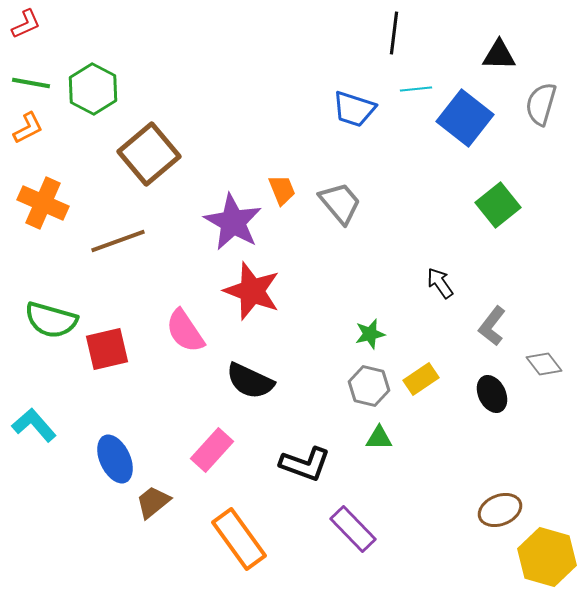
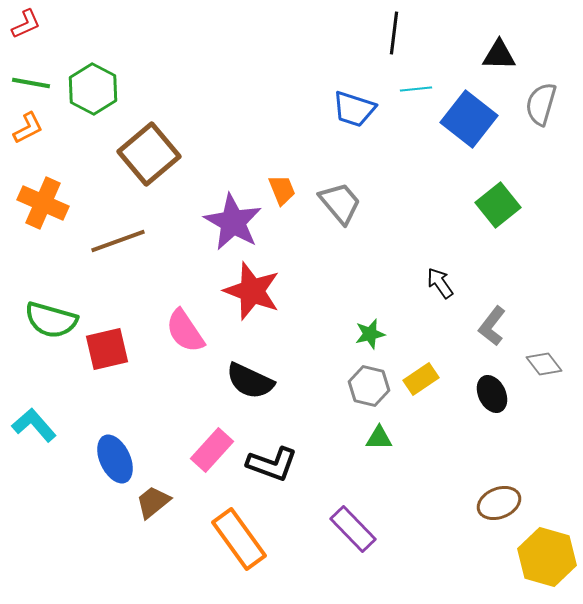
blue square: moved 4 px right, 1 px down
black L-shape: moved 33 px left
brown ellipse: moved 1 px left, 7 px up
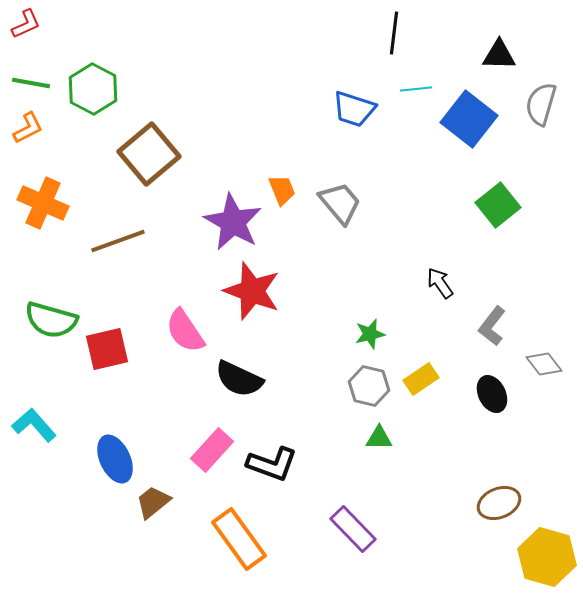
black semicircle: moved 11 px left, 2 px up
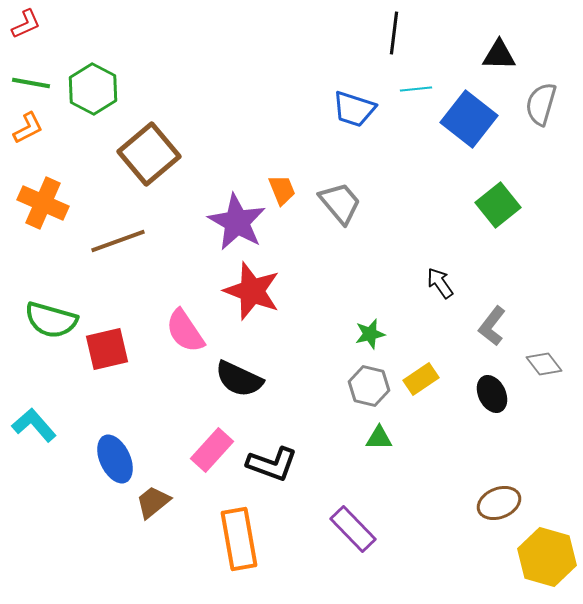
purple star: moved 4 px right
orange rectangle: rotated 26 degrees clockwise
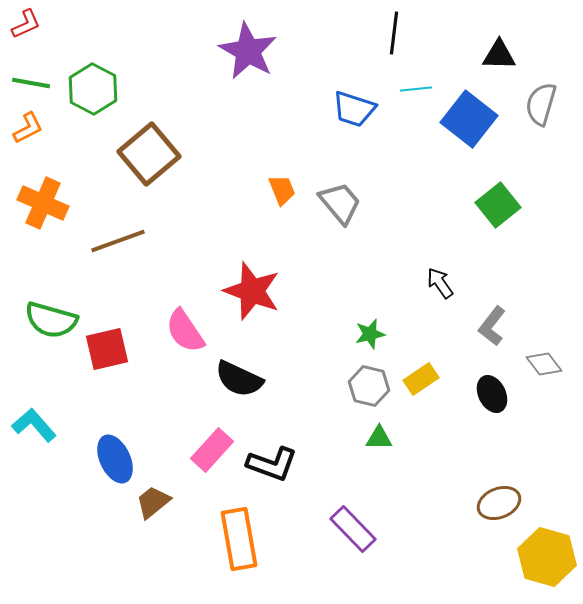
purple star: moved 11 px right, 171 px up
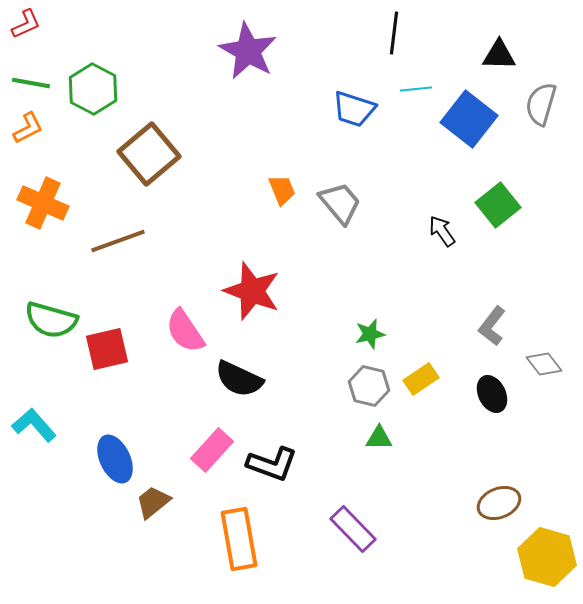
black arrow: moved 2 px right, 52 px up
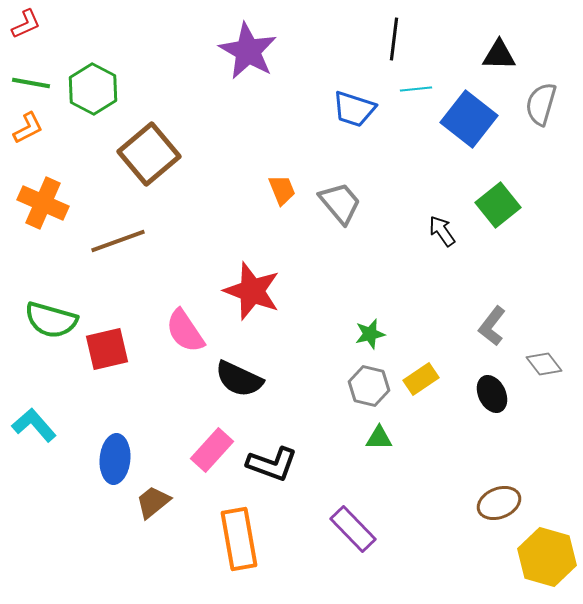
black line: moved 6 px down
blue ellipse: rotated 30 degrees clockwise
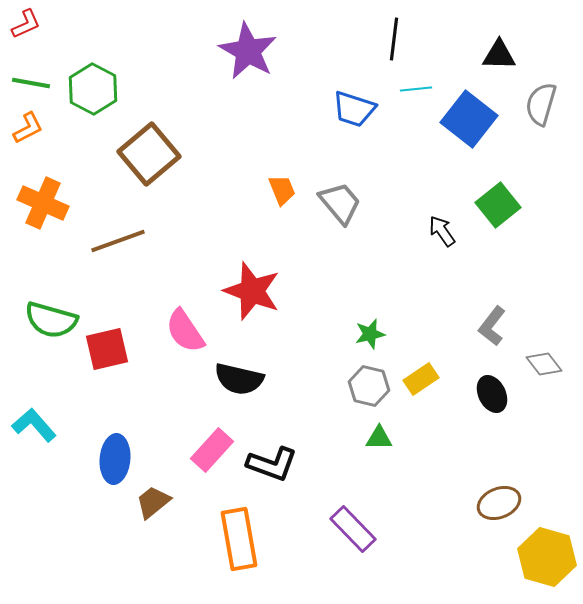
black semicircle: rotated 12 degrees counterclockwise
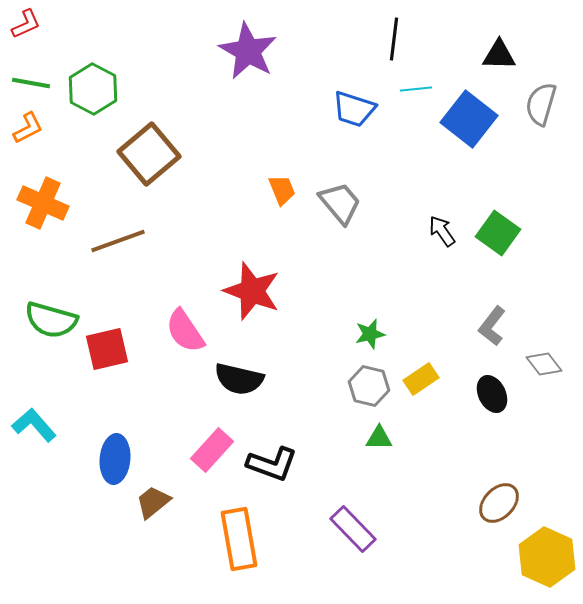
green square: moved 28 px down; rotated 15 degrees counterclockwise
brown ellipse: rotated 24 degrees counterclockwise
yellow hexagon: rotated 8 degrees clockwise
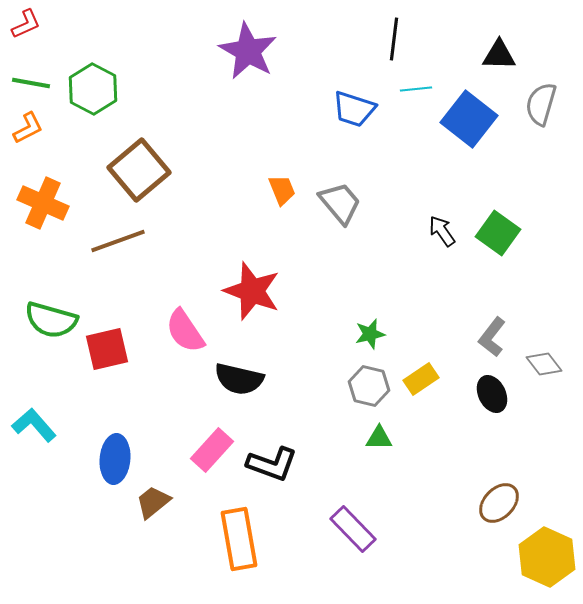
brown square: moved 10 px left, 16 px down
gray L-shape: moved 11 px down
